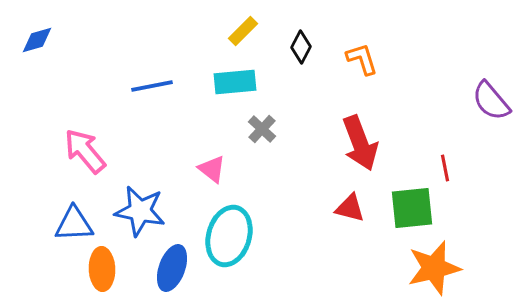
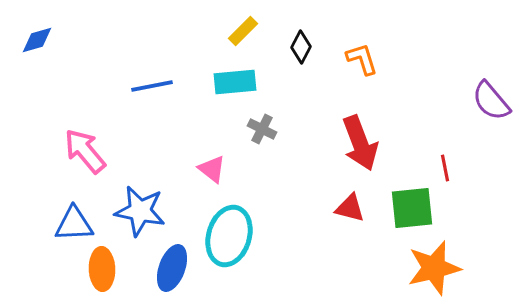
gray cross: rotated 16 degrees counterclockwise
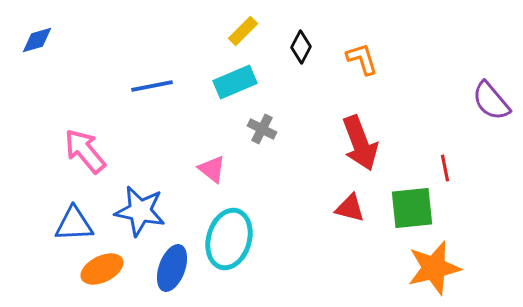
cyan rectangle: rotated 18 degrees counterclockwise
cyan ellipse: moved 3 px down
orange ellipse: rotated 66 degrees clockwise
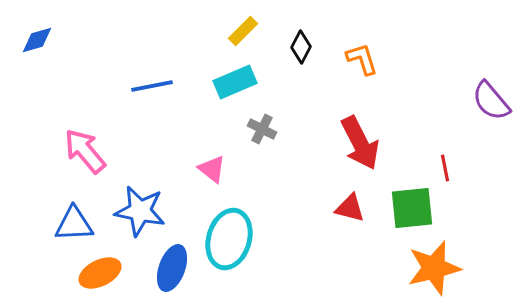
red arrow: rotated 6 degrees counterclockwise
orange ellipse: moved 2 px left, 4 px down
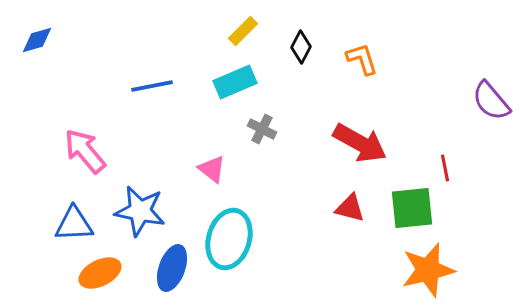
red arrow: rotated 34 degrees counterclockwise
orange star: moved 6 px left, 2 px down
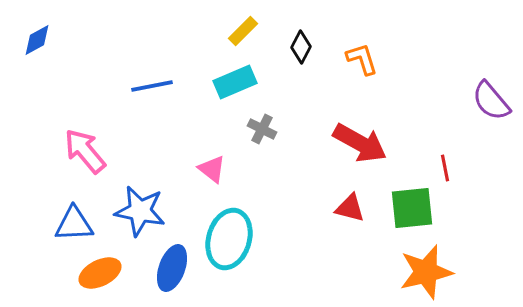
blue diamond: rotated 12 degrees counterclockwise
orange star: moved 2 px left, 2 px down
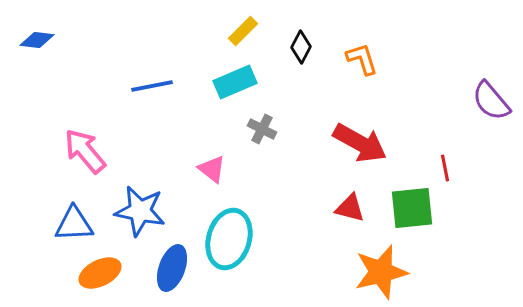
blue diamond: rotated 36 degrees clockwise
orange star: moved 45 px left
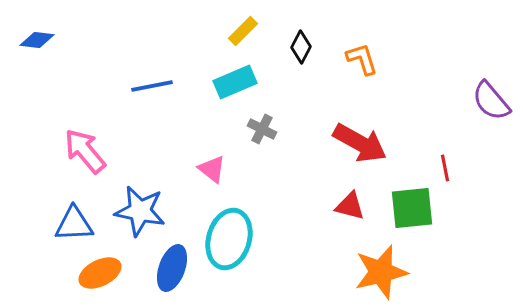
red triangle: moved 2 px up
